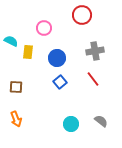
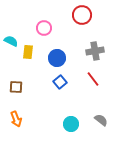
gray semicircle: moved 1 px up
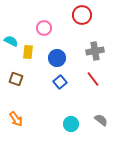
brown square: moved 8 px up; rotated 16 degrees clockwise
orange arrow: rotated 14 degrees counterclockwise
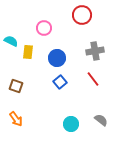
brown square: moved 7 px down
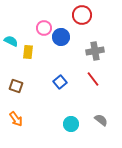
blue circle: moved 4 px right, 21 px up
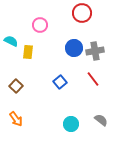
red circle: moved 2 px up
pink circle: moved 4 px left, 3 px up
blue circle: moved 13 px right, 11 px down
brown square: rotated 24 degrees clockwise
